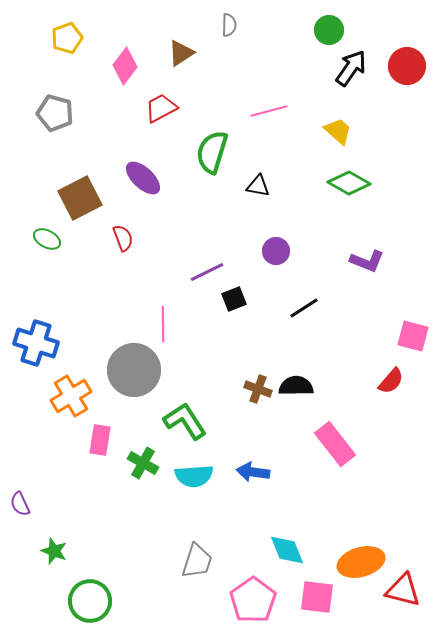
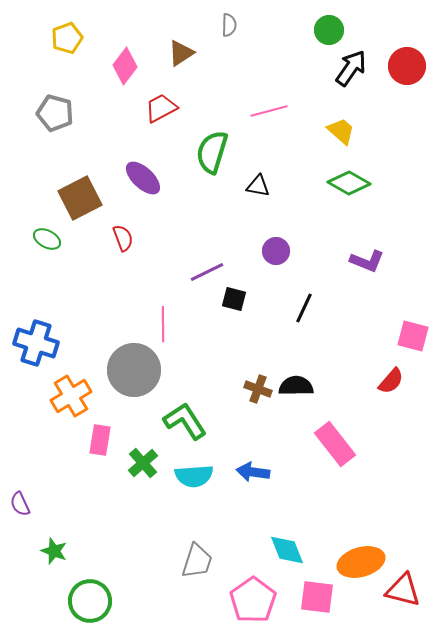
yellow trapezoid at (338, 131): moved 3 px right
black square at (234, 299): rotated 35 degrees clockwise
black line at (304, 308): rotated 32 degrees counterclockwise
green cross at (143, 463): rotated 20 degrees clockwise
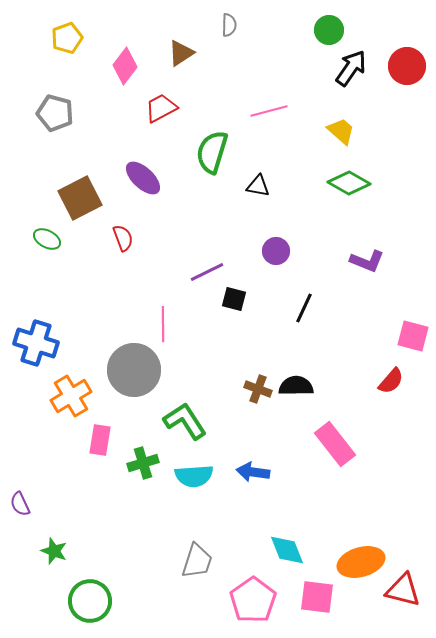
green cross at (143, 463): rotated 24 degrees clockwise
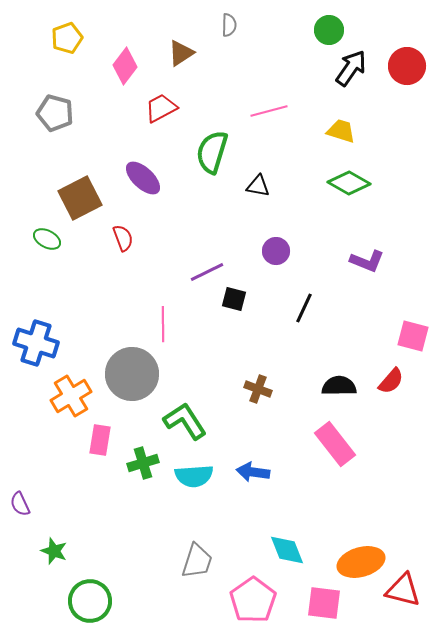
yellow trapezoid at (341, 131): rotated 24 degrees counterclockwise
gray circle at (134, 370): moved 2 px left, 4 px down
black semicircle at (296, 386): moved 43 px right
pink square at (317, 597): moved 7 px right, 6 px down
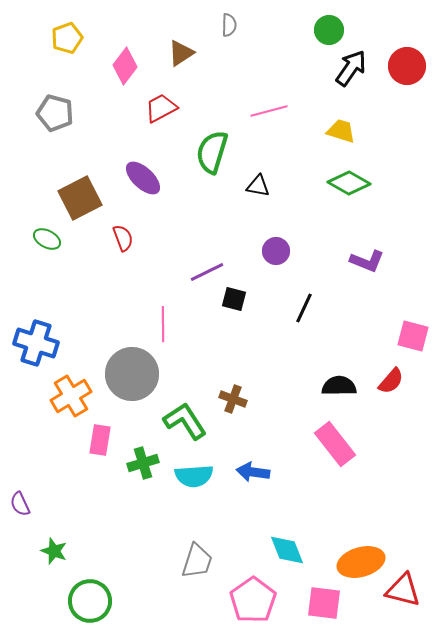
brown cross at (258, 389): moved 25 px left, 10 px down
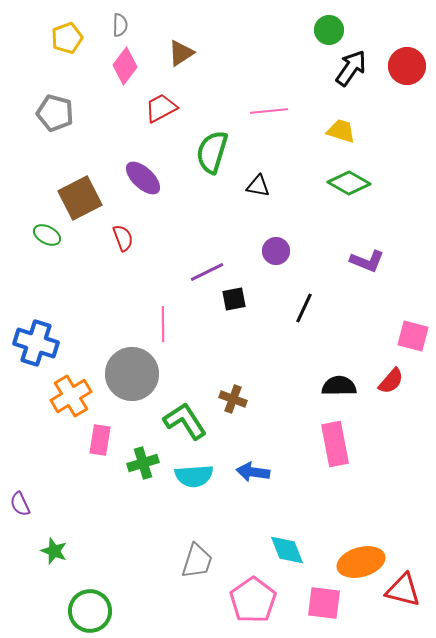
gray semicircle at (229, 25): moved 109 px left
pink line at (269, 111): rotated 9 degrees clockwise
green ellipse at (47, 239): moved 4 px up
black square at (234, 299): rotated 25 degrees counterclockwise
pink rectangle at (335, 444): rotated 27 degrees clockwise
green circle at (90, 601): moved 10 px down
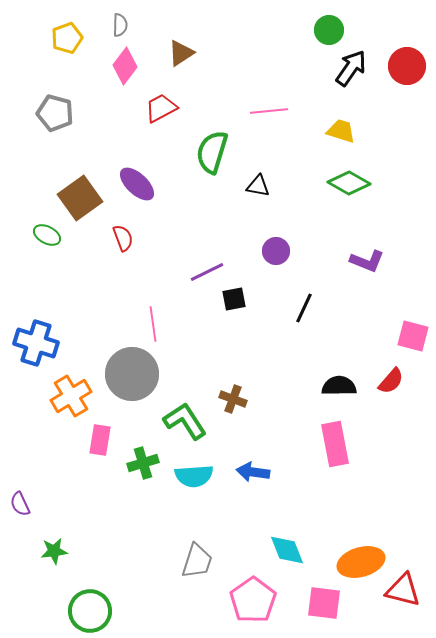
purple ellipse at (143, 178): moved 6 px left, 6 px down
brown square at (80, 198): rotated 9 degrees counterclockwise
pink line at (163, 324): moved 10 px left; rotated 8 degrees counterclockwise
green star at (54, 551): rotated 28 degrees counterclockwise
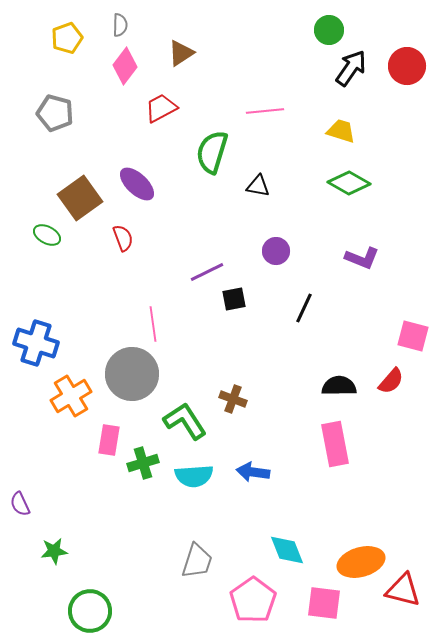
pink line at (269, 111): moved 4 px left
purple L-shape at (367, 261): moved 5 px left, 3 px up
pink rectangle at (100, 440): moved 9 px right
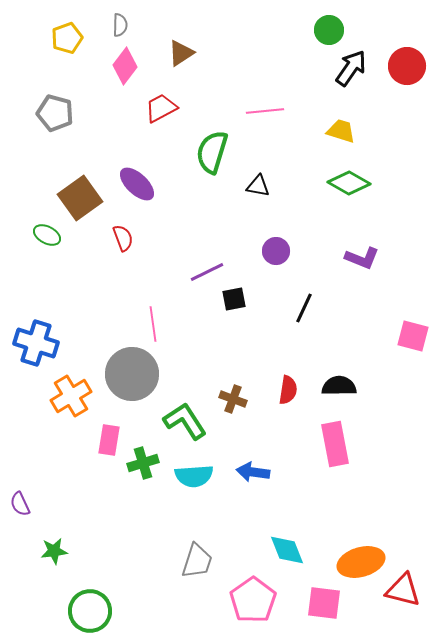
red semicircle at (391, 381): moved 103 px left, 9 px down; rotated 32 degrees counterclockwise
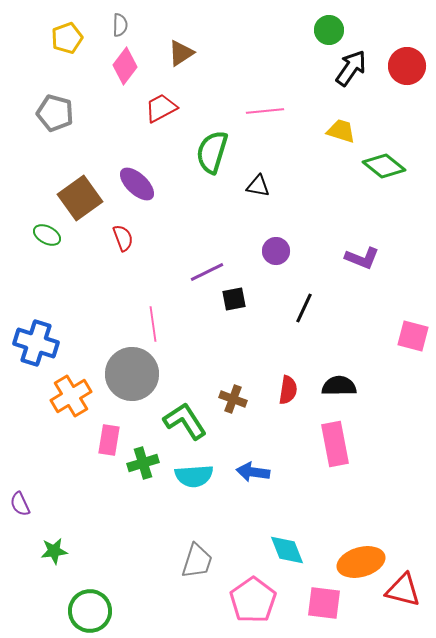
green diamond at (349, 183): moved 35 px right, 17 px up; rotated 9 degrees clockwise
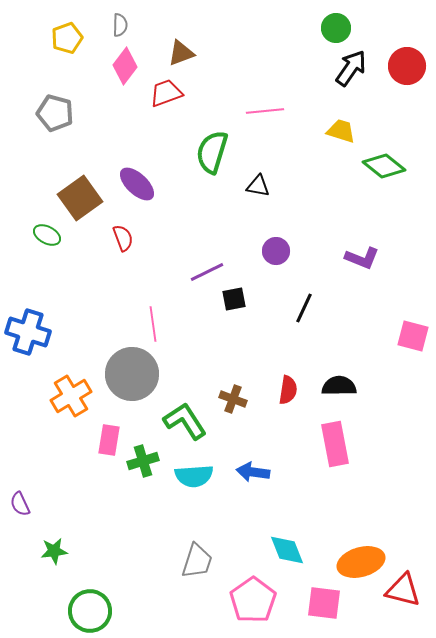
green circle at (329, 30): moved 7 px right, 2 px up
brown triangle at (181, 53): rotated 12 degrees clockwise
red trapezoid at (161, 108): moved 5 px right, 15 px up; rotated 8 degrees clockwise
blue cross at (36, 343): moved 8 px left, 11 px up
green cross at (143, 463): moved 2 px up
